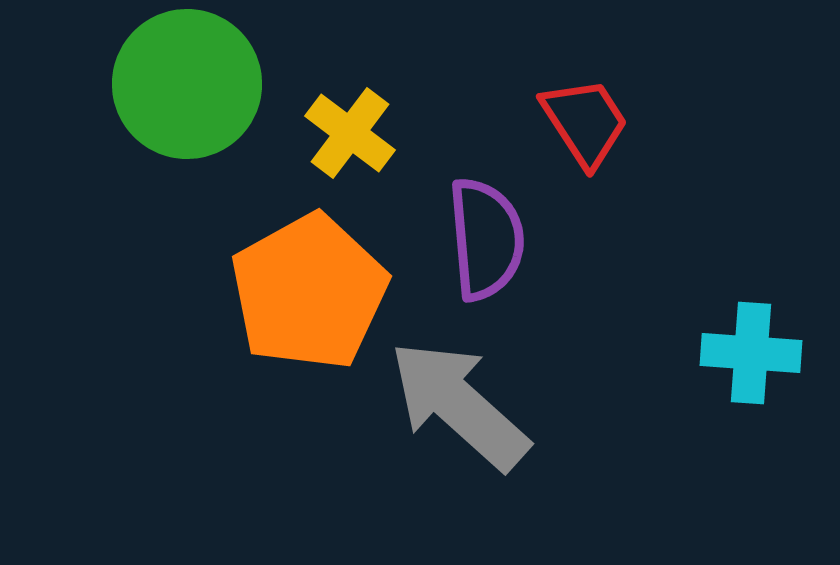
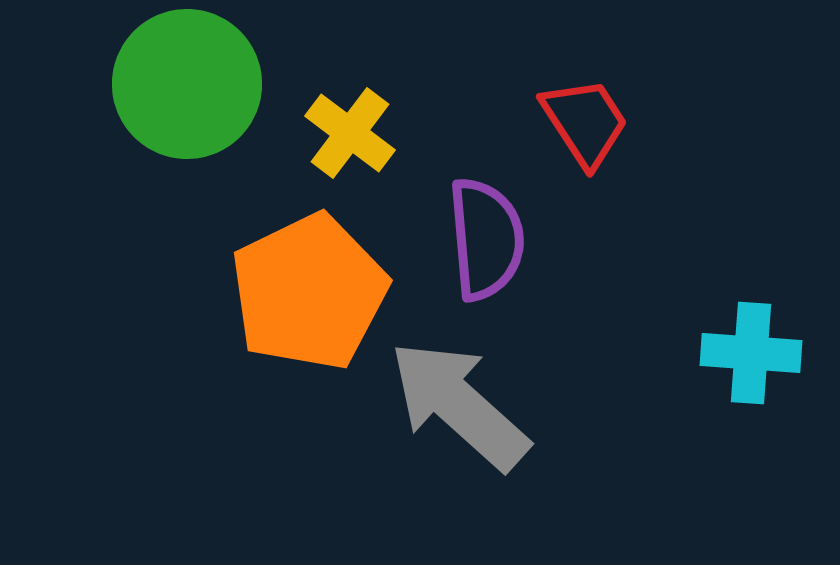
orange pentagon: rotated 3 degrees clockwise
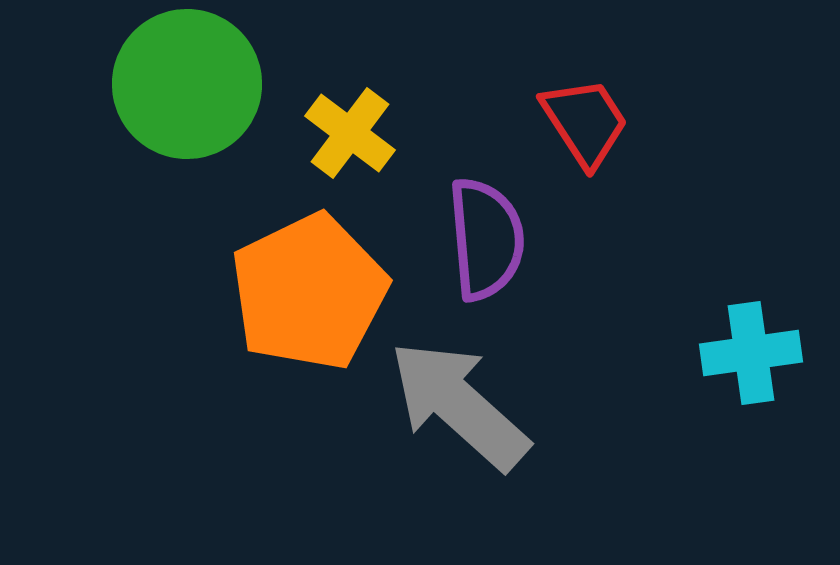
cyan cross: rotated 12 degrees counterclockwise
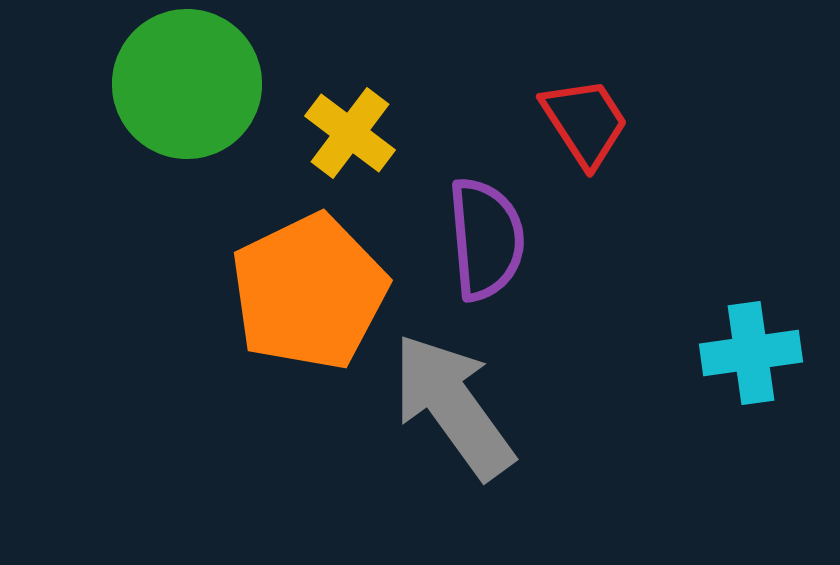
gray arrow: moved 6 px left, 1 px down; rotated 12 degrees clockwise
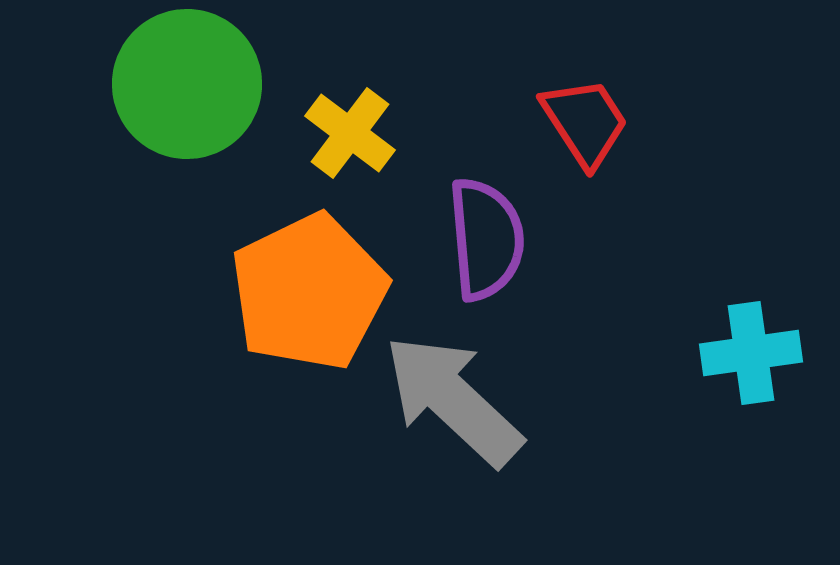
gray arrow: moved 6 px up; rotated 11 degrees counterclockwise
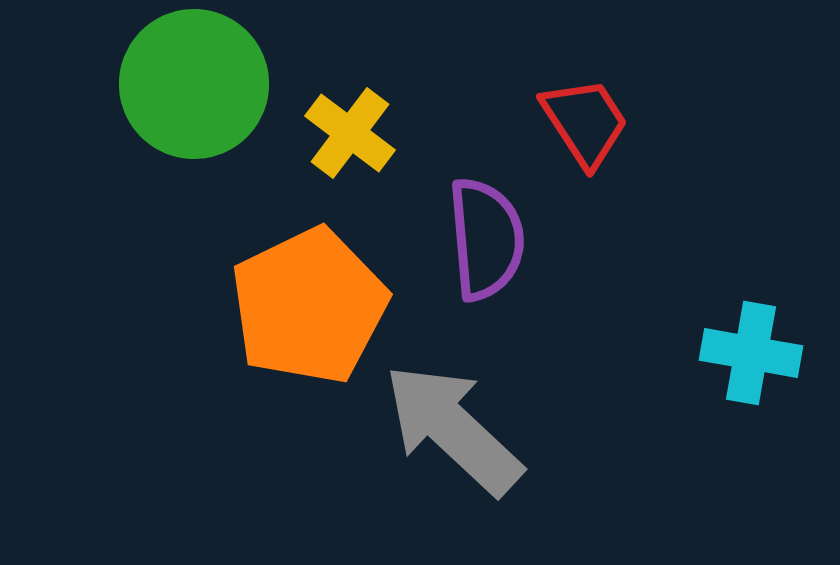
green circle: moved 7 px right
orange pentagon: moved 14 px down
cyan cross: rotated 18 degrees clockwise
gray arrow: moved 29 px down
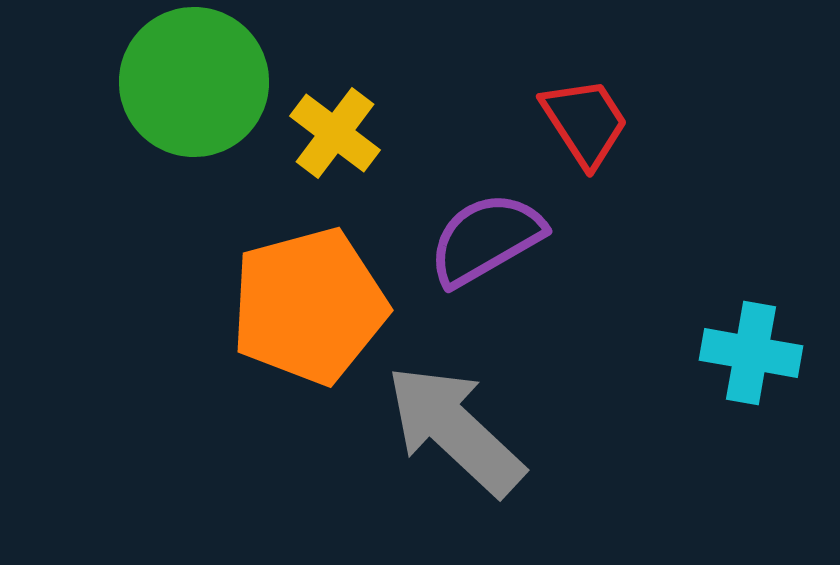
green circle: moved 2 px up
yellow cross: moved 15 px left
purple semicircle: rotated 115 degrees counterclockwise
orange pentagon: rotated 11 degrees clockwise
gray arrow: moved 2 px right, 1 px down
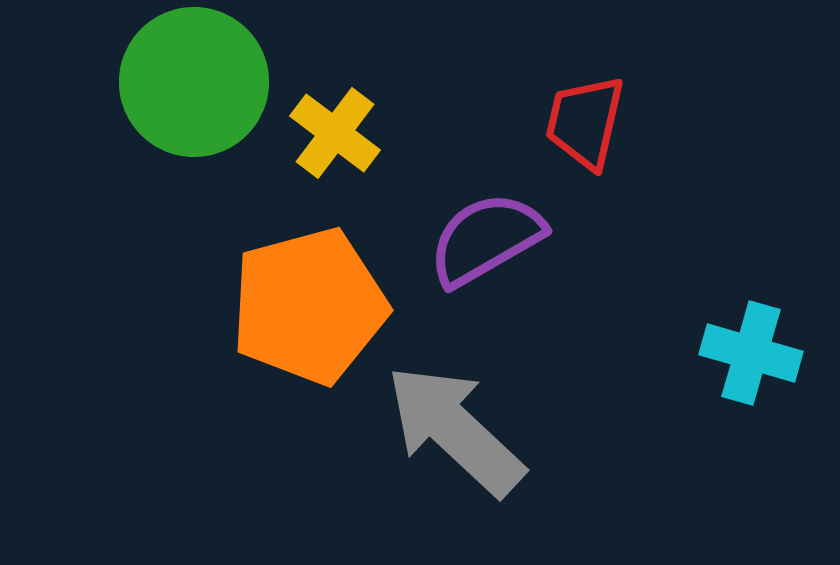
red trapezoid: rotated 134 degrees counterclockwise
cyan cross: rotated 6 degrees clockwise
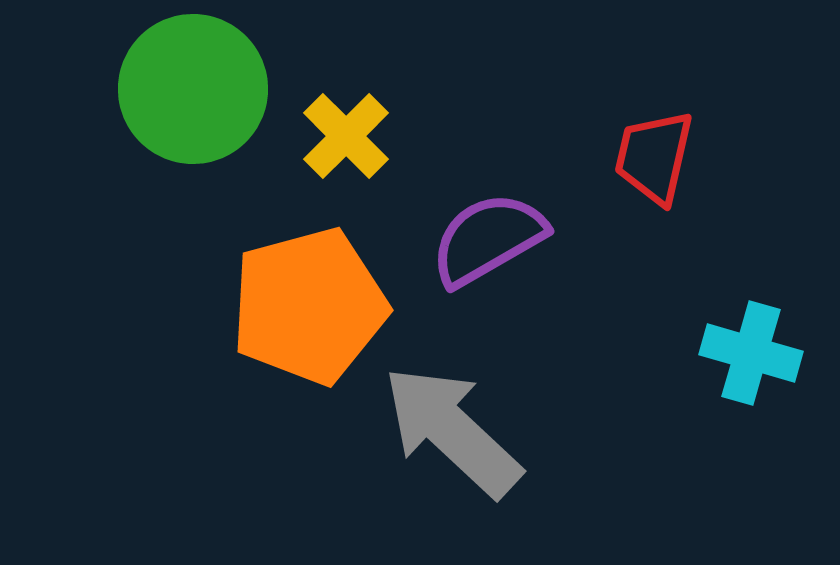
green circle: moved 1 px left, 7 px down
red trapezoid: moved 69 px right, 35 px down
yellow cross: moved 11 px right, 3 px down; rotated 8 degrees clockwise
purple semicircle: moved 2 px right
gray arrow: moved 3 px left, 1 px down
